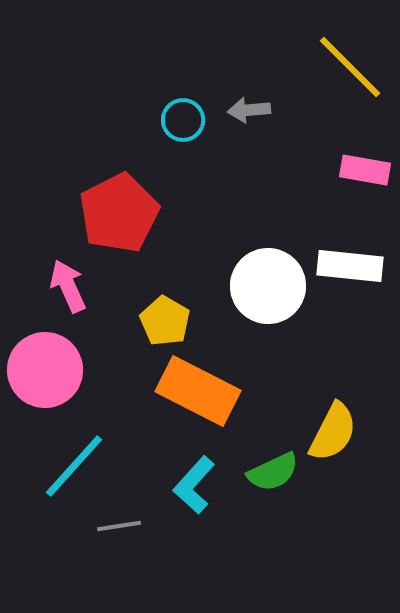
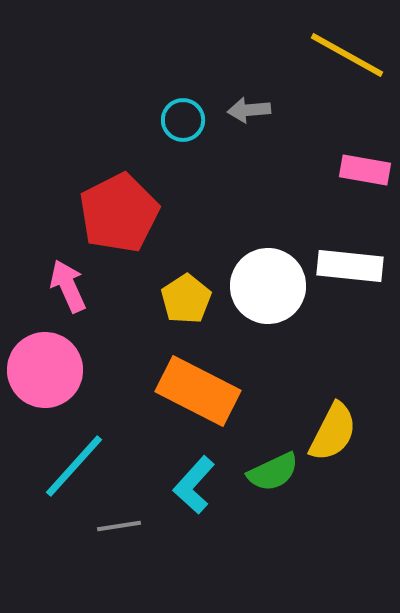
yellow line: moved 3 px left, 12 px up; rotated 16 degrees counterclockwise
yellow pentagon: moved 21 px right, 22 px up; rotated 9 degrees clockwise
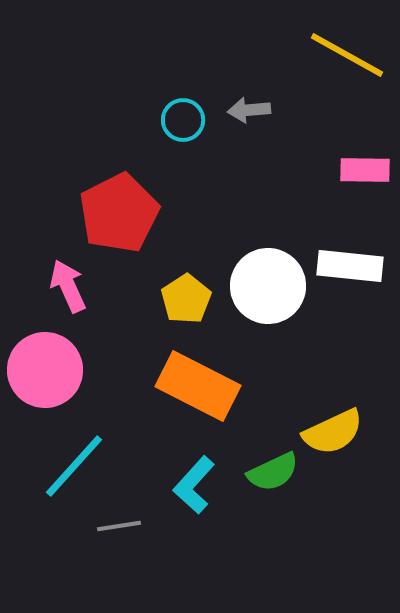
pink rectangle: rotated 9 degrees counterclockwise
orange rectangle: moved 5 px up
yellow semicircle: rotated 38 degrees clockwise
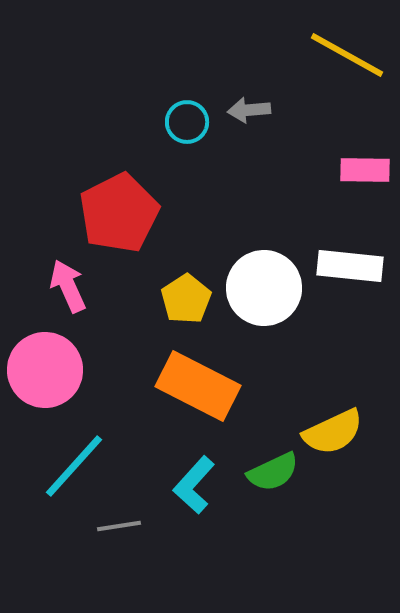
cyan circle: moved 4 px right, 2 px down
white circle: moved 4 px left, 2 px down
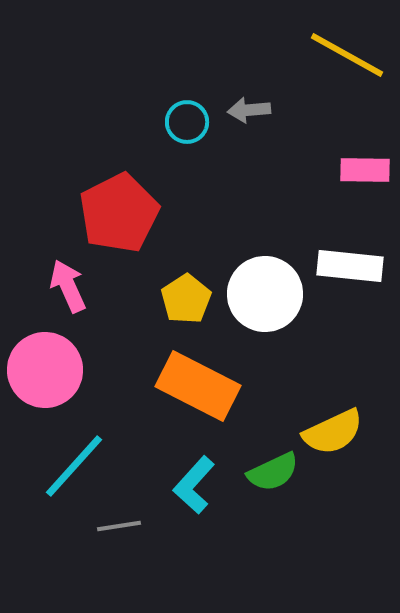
white circle: moved 1 px right, 6 px down
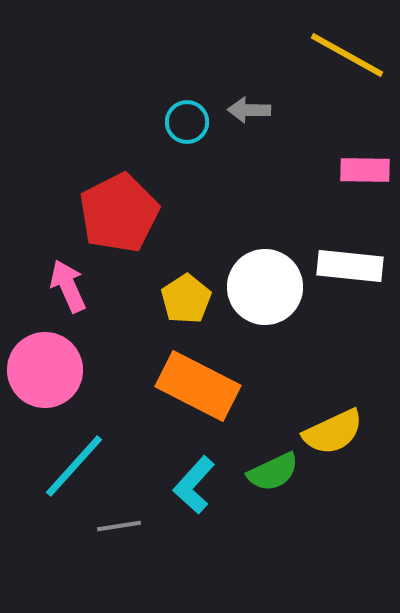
gray arrow: rotated 6 degrees clockwise
white circle: moved 7 px up
